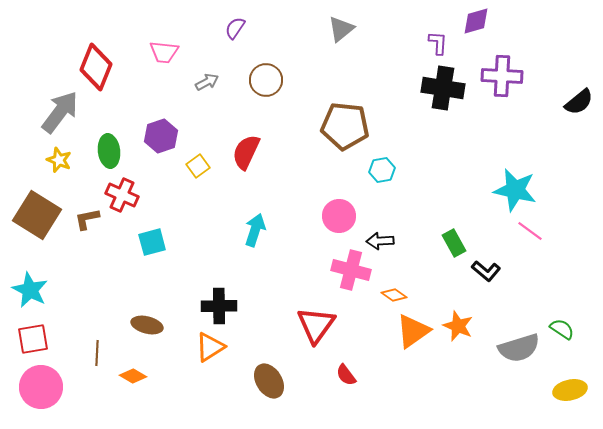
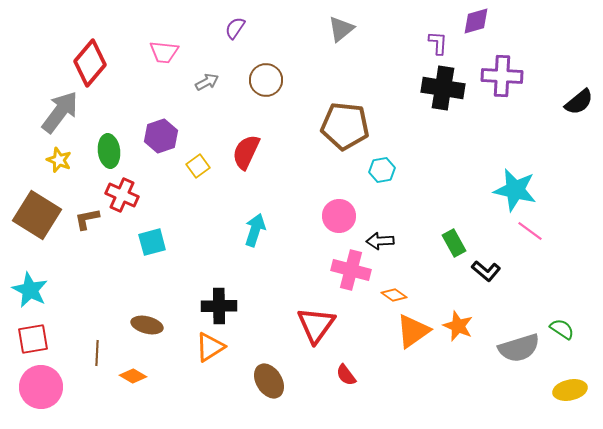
red diamond at (96, 67): moved 6 px left, 4 px up; rotated 18 degrees clockwise
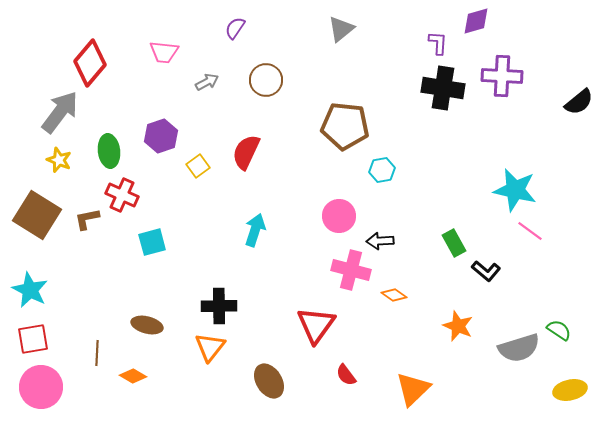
green semicircle at (562, 329): moved 3 px left, 1 px down
orange triangle at (413, 331): moved 58 px down; rotated 9 degrees counterclockwise
orange triangle at (210, 347): rotated 20 degrees counterclockwise
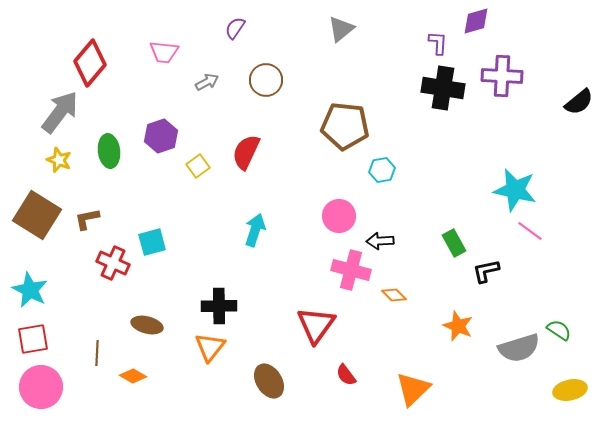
red cross at (122, 195): moved 9 px left, 68 px down
black L-shape at (486, 271): rotated 128 degrees clockwise
orange diamond at (394, 295): rotated 10 degrees clockwise
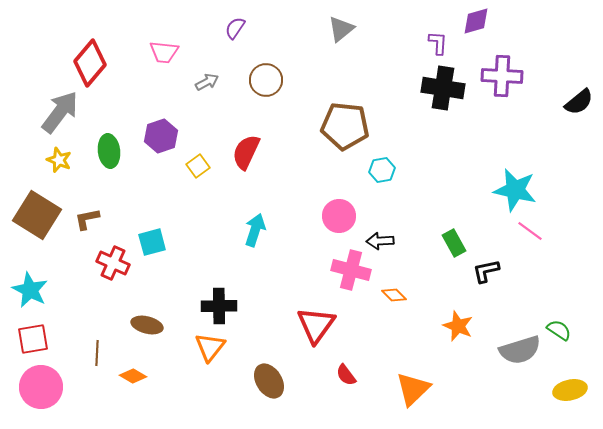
gray semicircle at (519, 348): moved 1 px right, 2 px down
